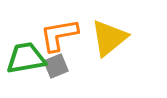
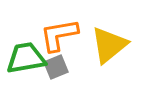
yellow triangle: moved 7 px down
gray square: moved 1 px down
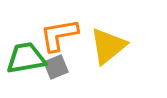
yellow triangle: moved 1 px left, 1 px down
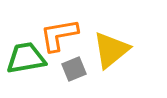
yellow triangle: moved 3 px right, 4 px down
gray square: moved 18 px right, 2 px down
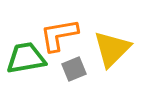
yellow triangle: moved 1 px right, 1 px up; rotated 6 degrees counterclockwise
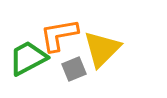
yellow triangle: moved 10 px left
green trapezoid: moved 2 px right; rotated 18 degrees counterclockwise
